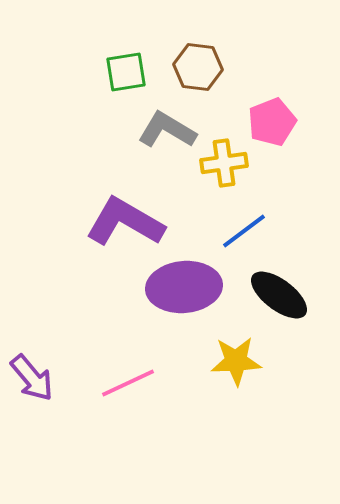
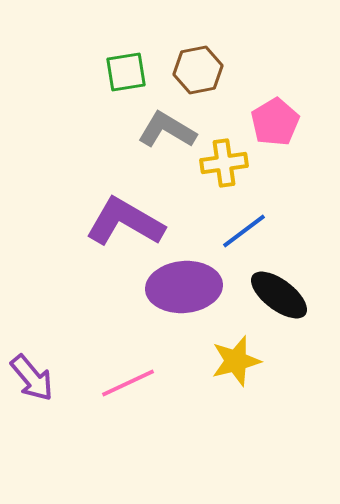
brown hexagon: moved 3 px down; rotated 18 degrees counterclockwise
pink pentagon: moved 3 px right; rotated 9 degrees counterclockwise
yellow star: rotated 12 degrees counterclockwise
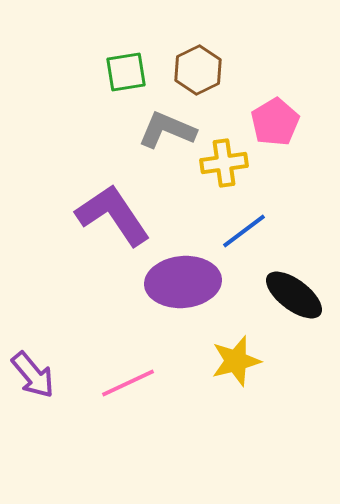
brown hexagon: rotated 15 degrees counterclockwise
gray L-shape: rotated 8 degrees counterclockwise
purple L-shape: moved 12 px left, 7 px up; rotated 26 degrees clockwise
purple ellipse: moved 1 px left, 5 px up
black ellipse: moved 15 px right
purple arrow: moved 1 px right, 3 px up
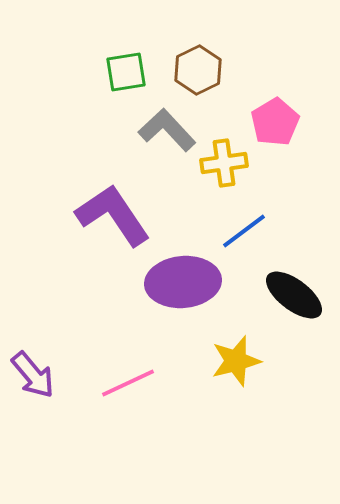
gray L-shape: rotated 24 degrees clockwise
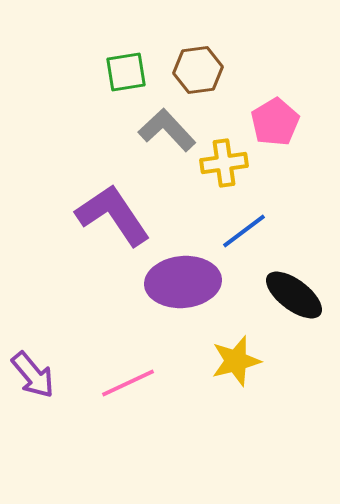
brown hexagon: rotated 18 degrees clockwise
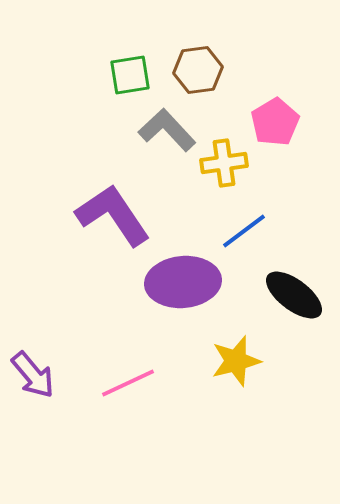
green square: moved 4 px right, 3 px down
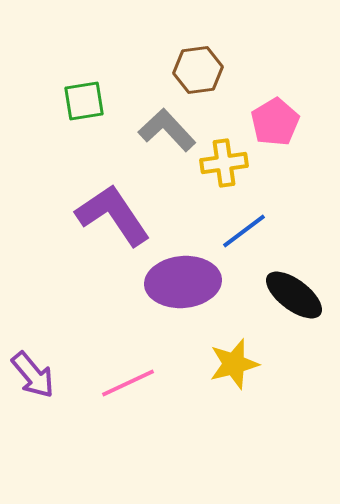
green square: moved 46 px left, 26 px down
yellow star: moved 2 px left, 3 px down
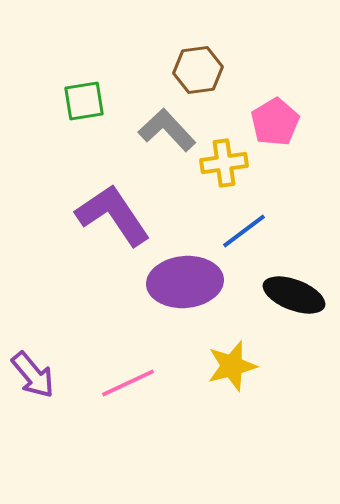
purple ellipse: moved 2 px right
black ellipse: rotated 16 degrees counterclockwise
yellow star: moved 2 px left, 2 px down
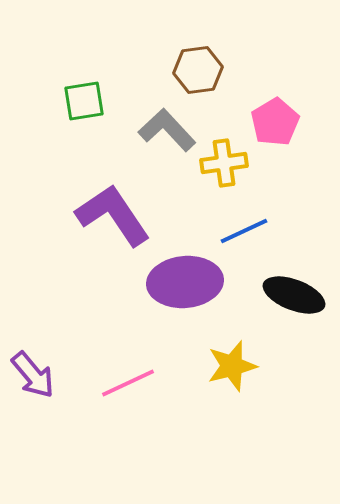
blue line: rotated 12 degrees clockwise
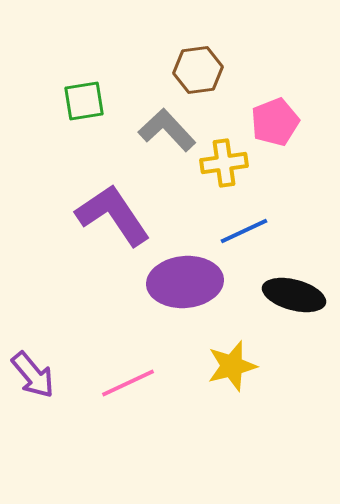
pink pentagon: rotated 9 degrees clockwise
black ellipse: rotated 6 degrees counterclockwise
